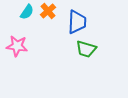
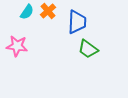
green trapezoid: moved 2 px right; rotated 20 degrees clockwise
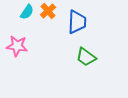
green trapezoid: moved 2 px left, 8 px down
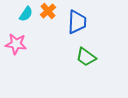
cyan semicircle: moved 1 px left, 2 px down
pink star: moved 1 px left, 2 px up
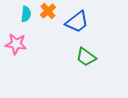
cyan semicircle: rotated 28 degrees counterclockwise
blue trapezoid: rotated 50 degrees clockwise
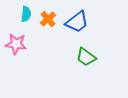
orange cross: moved 8 px down
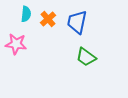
blue trapezoid: rotated 140 degrees clockwise
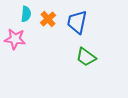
pink star: moved 1 px left, 5 px up
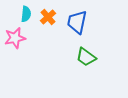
orange cross: moved 2 px up
pink star: moved 1 px up; rotated 20 degrees counterclockwise
